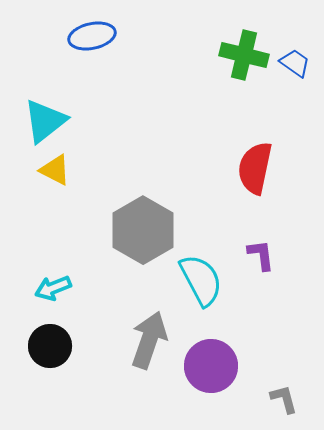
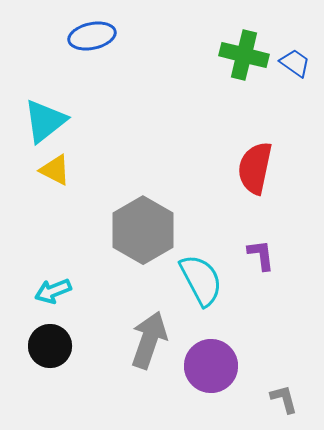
cyan arrow: moved 3 px down
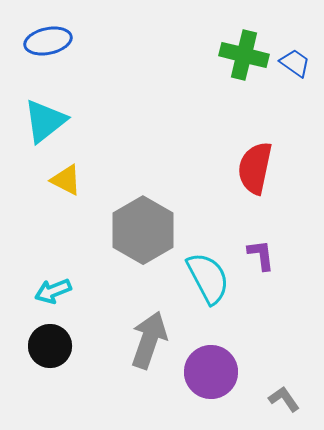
blue ellipse: moved 44 px left, 5 px down
yellow triangle: moved 11 px right, 10 px down
cyan semicircle: moved 7 px right, 2 px up
purple circle: moved 6 px down
gray L-shape: rotated 20 degrees counterclockwise
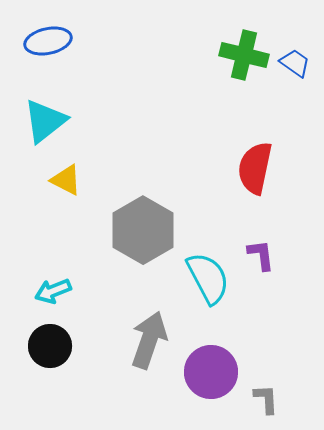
gray L-shape: moved 18 px left; rotated 32 degrees clockwise
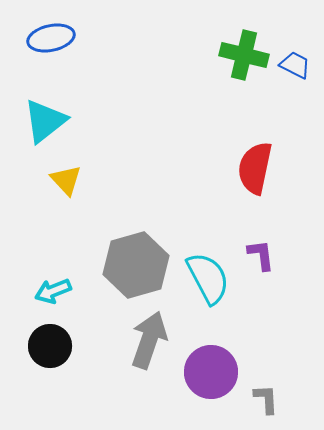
blue ellipse: moved 3 px right, 3 px up
blue trapezoid: moved 2 px down; rotated 8 degrees counterclockwise
yellow triangle: rotated 20 degrees clockwise
gray hexagon: moved 7 px left, 35 px down; rotated 14 degrees clockwise
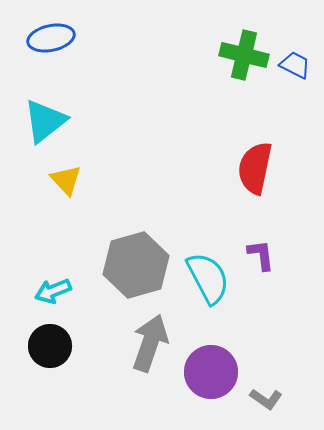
gray arrow: moved 1 px right, 3 px down
gray L-shape: rotated 128 degrees clockwise
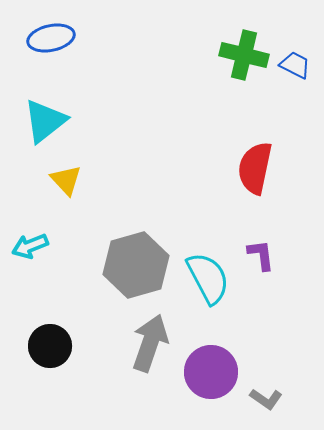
cyan arrow: moved 23 px left, 45 px up
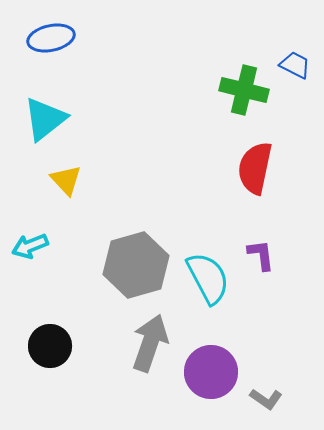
green cross: moved 35 px down
cyan triangle: moved 2 px up
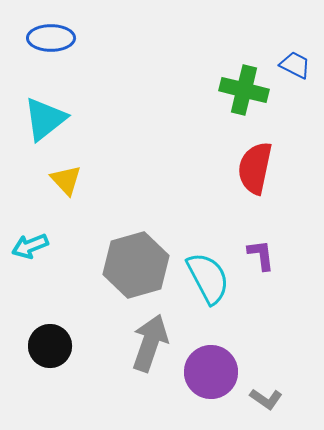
blue ellipse: rotated 12 degrees clockwise
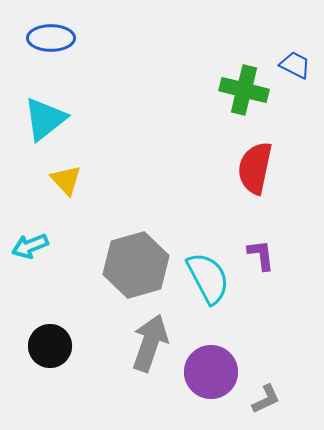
gray L-shape: rotated 60 degrees counterclockwise
